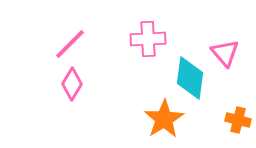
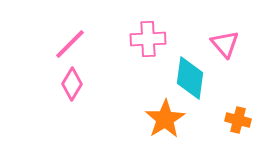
pink triangle: moved 9 px up
orange star: moved 1 px right
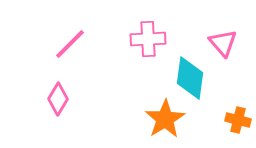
pink triangle: moved 2 px left, 1 px up
pink diamond: moved 14 px left, 15 px down
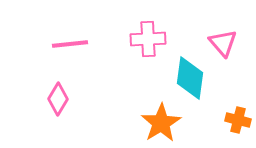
pink line: rotated 39 degrees clockwise
orange star: moved 4 px left, 4 px down
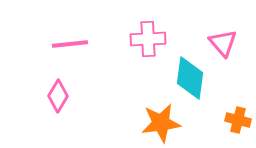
pink diamond: moved 3 px up
orange star: rotated 24 degrees clockwise
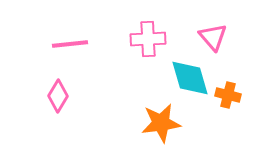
pink triangle: moved 10 px left, 6 px up
cyan diamond: rotated 24 degrees counterclockwise
orange cross: moved 10 px left, 25 px up
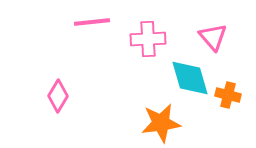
pink line: moved 22 px right, 22 px up
